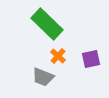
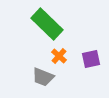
orange cross: moved 1 px right
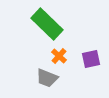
gray trapezoid: moved 4 px right, 1 px down
